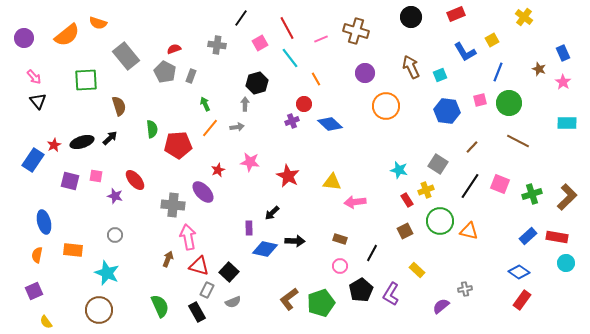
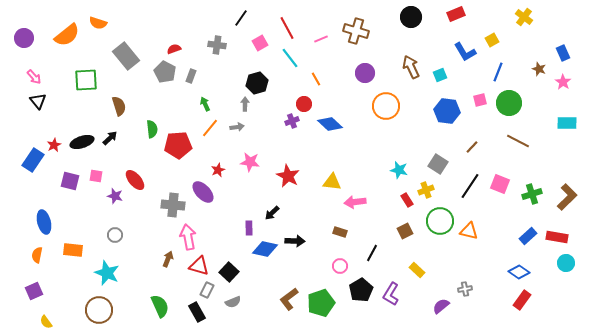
brown rectangle at (340, 239): moved 7 px up
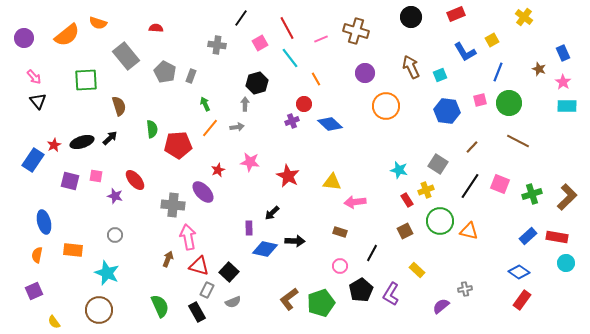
red semicircle at (174, 49): moved 18 px left, 21 px up; rotated 24 degrees clockwise
cyan rectangle at (567, 123): moved 17 px up
yellow semicircle at (46, 322): moved 8 px right
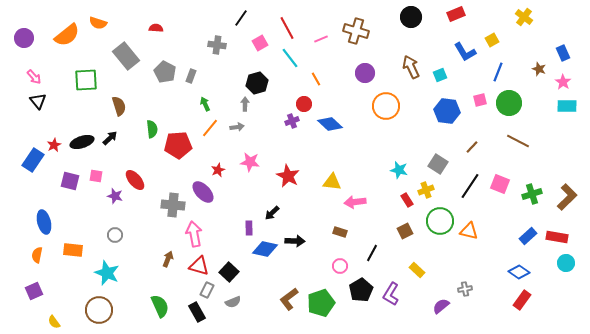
pink arrow at (188, 237): moved 6 px right, 3 px up
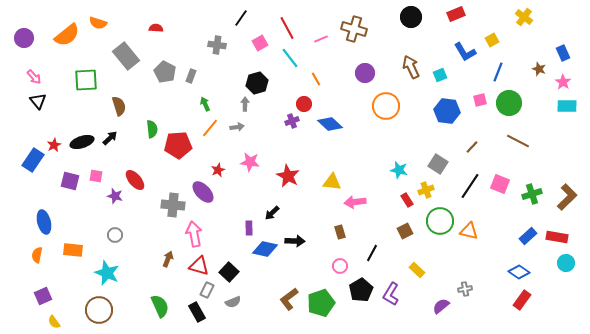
brown cross at (356, 31): moved 2 px left, 2 px up
brown rectangle at (340, 232): rotated 56 degrees clockwise
purple square at (34, 291): moved 9 px right, 5 px down
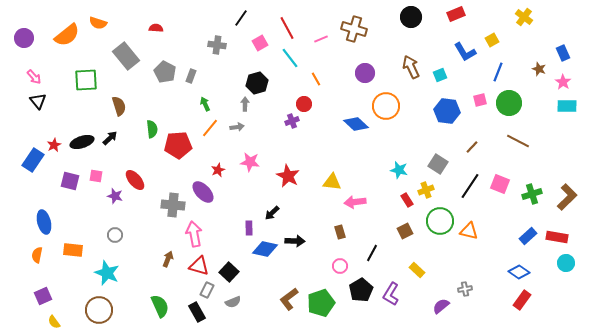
blue diamond at (330, 124): moved 26 px right
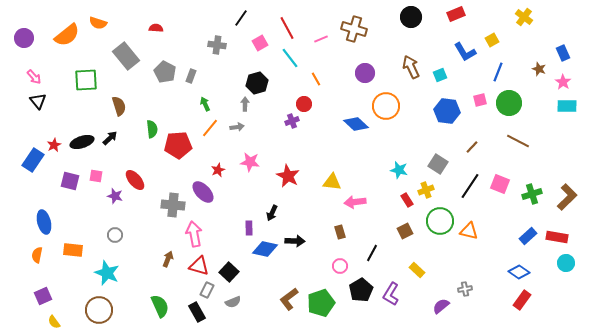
black arrow at (272, 213): rotated 21 degrees counterclockwise
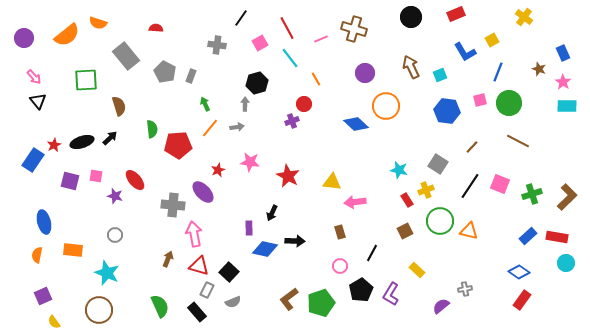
black rectangle at (197, 312): rotated 12 degrees counterclockwise
